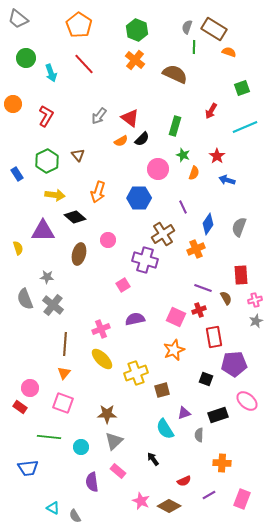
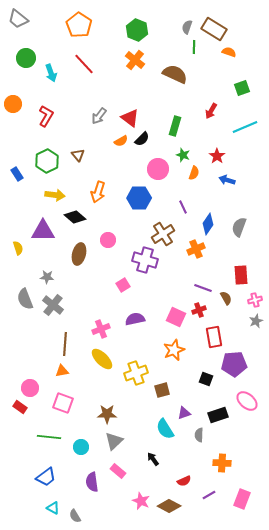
orange triangle at (64, 373): moved 2 px left, 2 px up; rotated 40 degrees clockwise
blue trapezoid at (28, 468): moved 18 px right, 9 px down; rotated 30 degrees counterclockwise
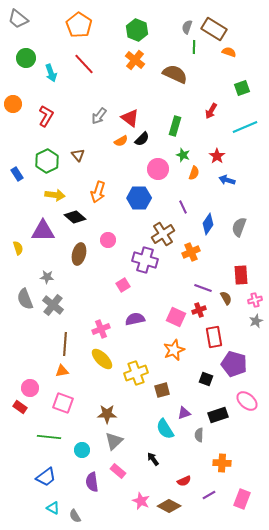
orange cross at (196, 249): moved 5 px left, 3 px down
purple pentagon at (234, 364): rotated 20 degrees clockwise
cyan circle at (81, 447): moved 1 px right, 3 px down
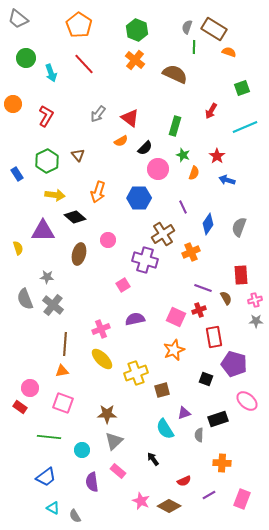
gray arrow at (99, 116): moved 1 px left, 2 px up
black semicircle at (142, 139): moved 3 px right, 9 px down
gray star at (256, 321): rotated 24 degrees clockwise
black rectangle at (218, 415): moved 4 px down
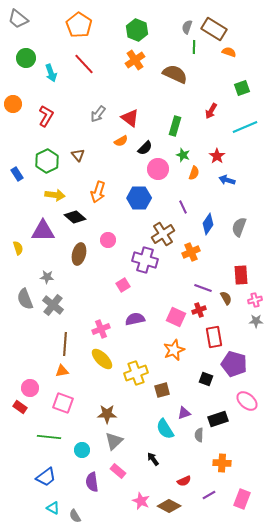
orange cross at (135, 60): rotated 18 degrees clockwise
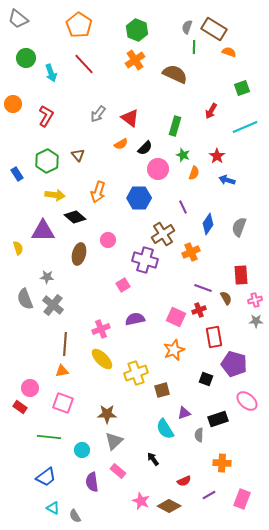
orange semicircle at (121, 141): moved 3 px down
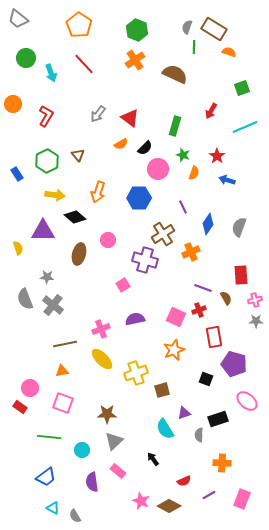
brown line at (65, 344): rotated 75 degrees clockwise
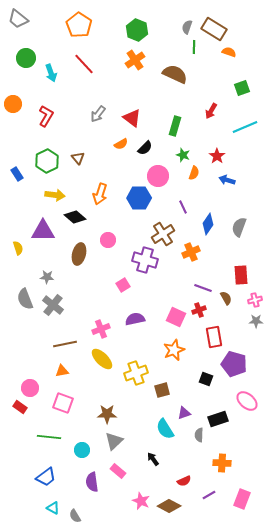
red triangle at (130, 118): moved 2 px right
brown triangle at (78, 155): moved 3 px down
pink circle at (158, 169): moved 7 px down
orange arrow at (98, 192): moved 2 px right, 2 px down
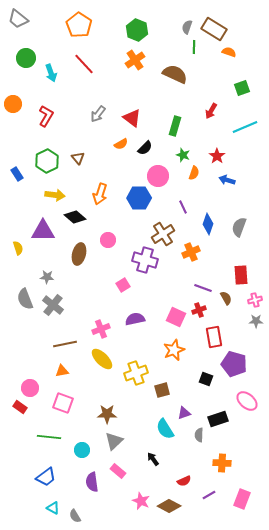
blue diamond at (208, 224): rotated 15 degrees counterclockwise
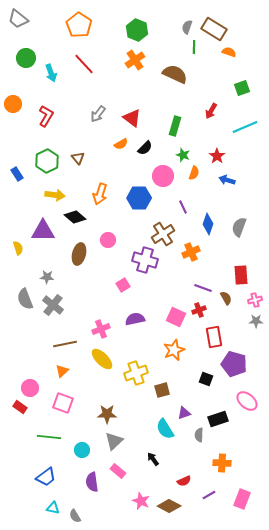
pink circle at (158, 176): moved 5 px right
orange triangle at (62, 371): rotated 32 degrees counterclockwise
cyan triangle at (53, 508): rotated 16 degrees counterclockwise
